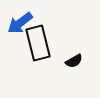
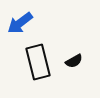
black rectangle: moved 19 px down
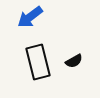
blue arrow: moved 10 px right, 6 px up
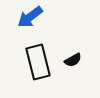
black semicircle: moved 1 px left, 1 px up
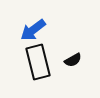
blue arrow: moved 3 px right, 13 px down
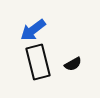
black semicircle: moved 4 px down
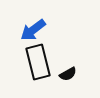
black semicircle: moved 5 px left, 10 px down
